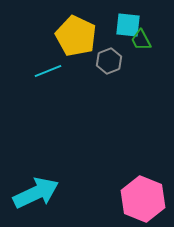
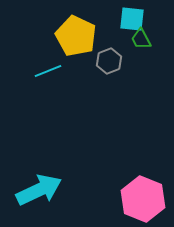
cyan square: moved 4 px right, 6 px up
green trapezoid: moved 1 px up
cyan arrow: moved 3 px right, 3 px up
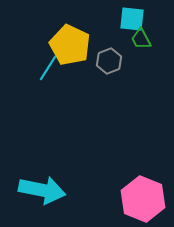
yellow pentagon: moved 6 px left, 9 px down
cyan line: moved 3 px up; rotated 36 degrees counterclockwise
cyan arrow: moved 3 px right; rotated 36 degrees clockwise
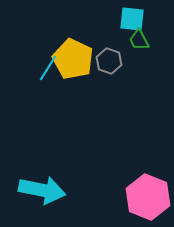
green trapezoid: moved 2 px left, 1 px down
yellow pentagon: moved 3 px right, 14 px down
gray hexagon: rotated 20 degrees counterclockwise
pink hexagon: moved 5 px right, 2 px up
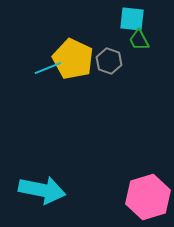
cyan line: rotated 36 degrees clockwise
pink hexagon: rotated 21 degrees clockwise
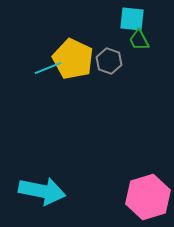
cyan arrow: moved 1 px down
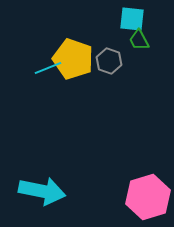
yellow pentagon: rotated 6 degrees counterclockwise
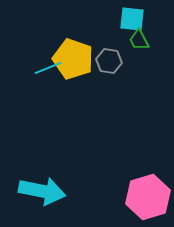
gray hexagon: rotated 10 degrees counterclockwise
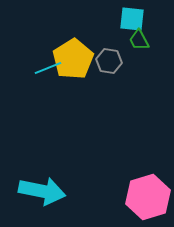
yellow pentagon: rotated 21 degrees clockwise
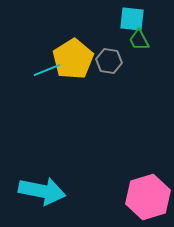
cyan line: moved 1 px left, 2 px down
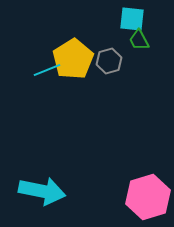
gray hexagon: rotated 25 degrees counterclockwise
